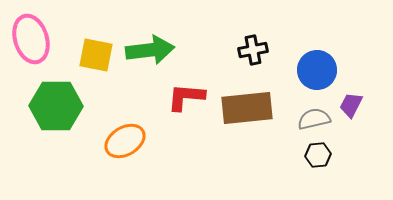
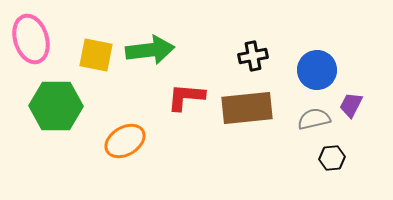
black cross: moved 6 px down
black hexagon: moved 14 px right, 3 px down
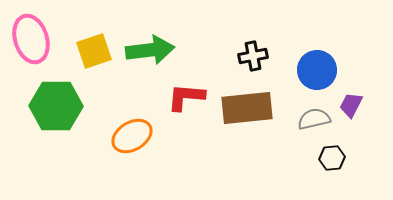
yellow square: moved 2 px left, 4 px up; rotated 30 degrees counterclockwise
orange ellipse: moved 7 px right, 5 px up
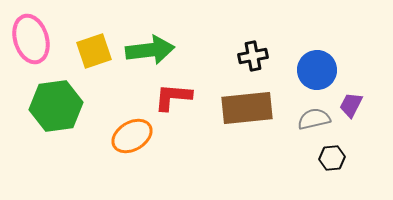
red L-shape: moved 13 px left
green hexagon: rotated 9 degrees counterclockwise
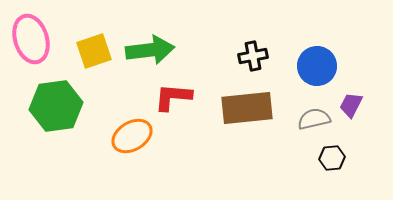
blue circle: moved 4 px up
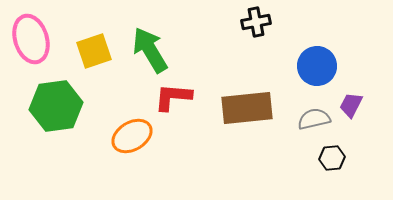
green arrow: rotated 114 degrees counterclockwise
black cross: moved 3 px right, 34 px up
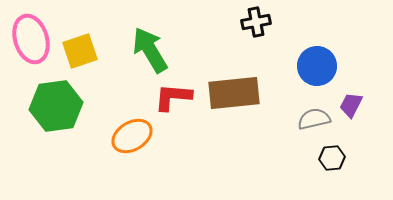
yellow square: moved 14 px left
brown rectangle: moved 13 px left, 15 px up
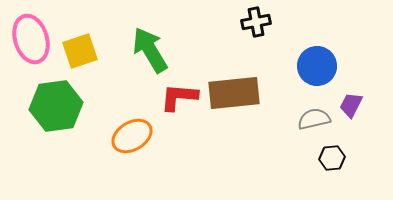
red L-shape: moved 6 px right
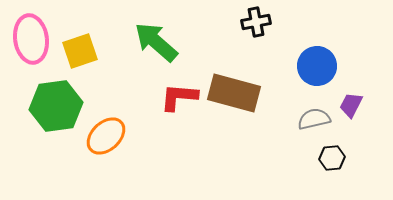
pink ellipse: rotated 9 degrees clockwise
green arrow: moved 6 px right, 8 px up; rotated 18 degrees counterclockwise
brown rectangle: rotated 21 degrees clockwise
orange ellipse: moved 26 px left; rotated 12 degrees counterclockwise
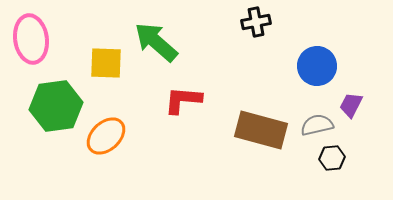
yellow square: moved 26 px right, 12 px down; rotated 21 degrees clockwise
brown rectangle: moved 27 px right, 37 px down
red L-shape: moved 4 px right, 3 px down
gray semicircle: moved 3 px right, 6 px down
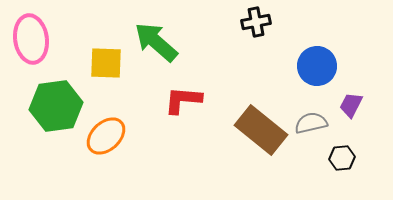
gray semicircle: moved 6 px left, 2 px up
brown rectangle: rotated 24 degrees clockwise
black hexagon: moved 10 px right
